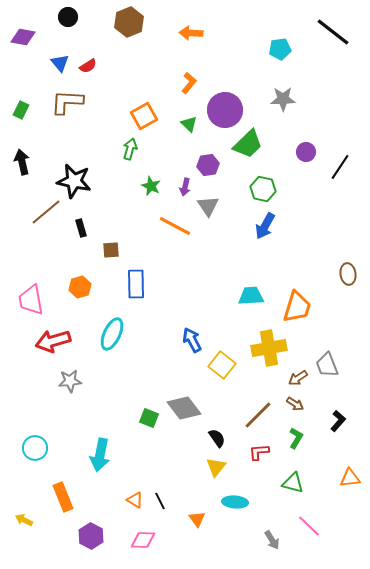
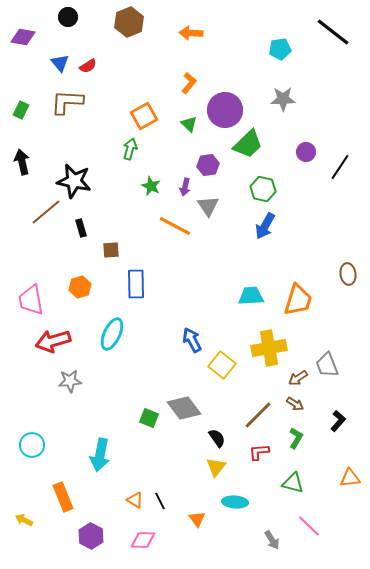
orange trapezoid at (297, 307): moved 1 px right, 7 px up
cyan circle at (35, 448): moved 3 px left, 3 px up
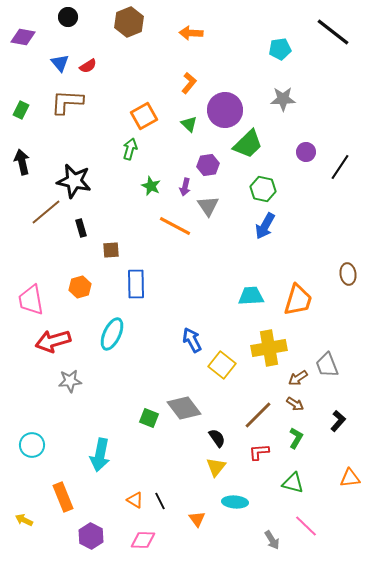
pink line at (309, 526): moved 3 px left
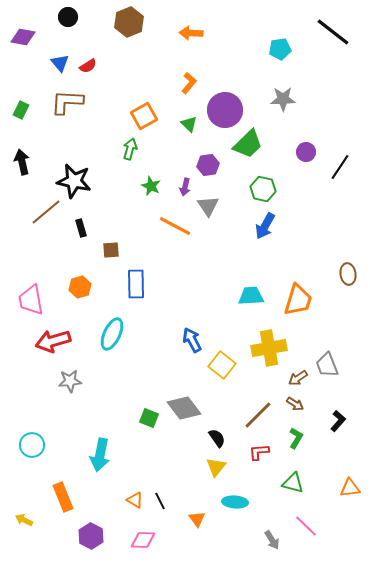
orange triangle at (350, 478): moved 10 px down
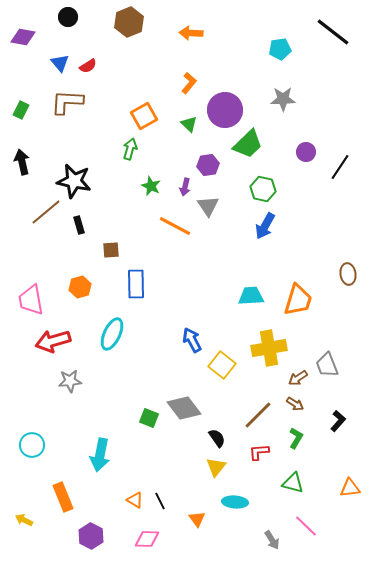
black rectangle at (81, 228): moved 2 px left, 3 px up
pink diamond at (143, 540): moved 4 px right, 1 px up
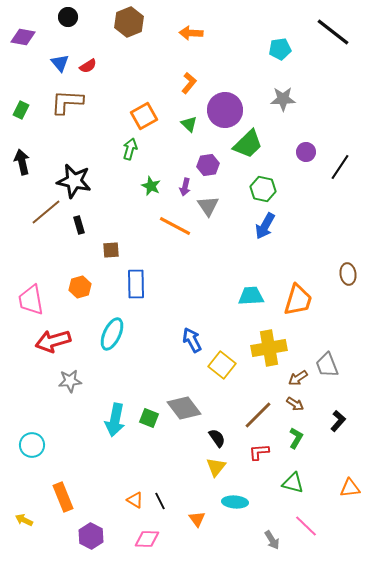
cyan arrow at (100, 455): moved 15 px right, 35 px up
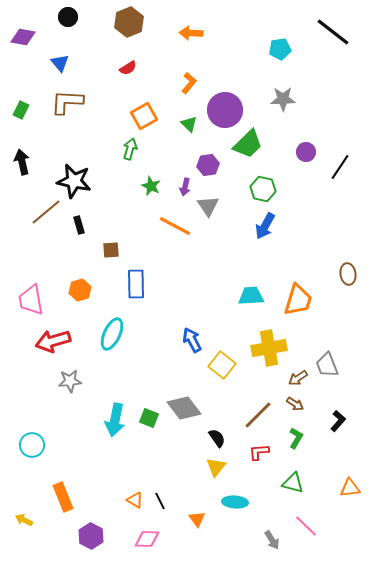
red semicircle at (88, 66): moved 40 px right, 2 px down
orange hexagon at (80, 287): moved 3 px down
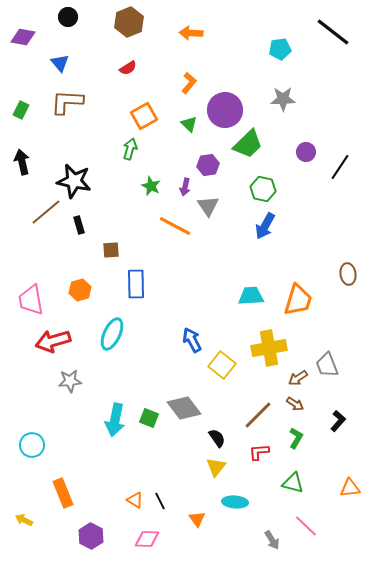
orange rectangle at (63, 497): moved 4 px up
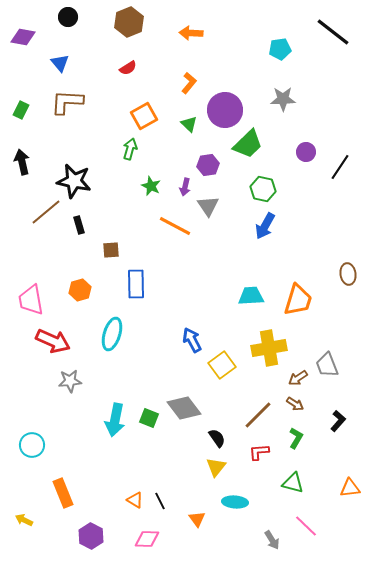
cyan ellipse at (112, 334): rotated 8 degrees counterclockwise
red arrow at (53, 341): rotated 140 degrees counterclockwise
yellow square at (222, 365): rotated 16 degrees clockwise
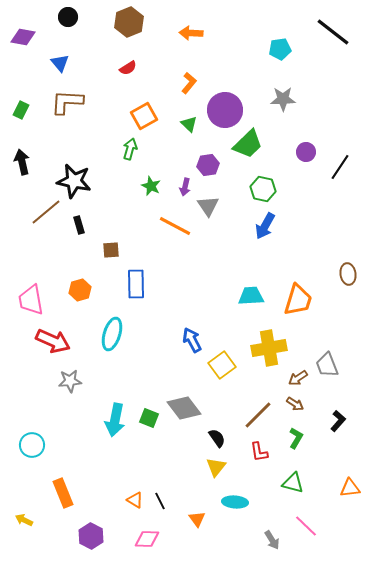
red L-shape at (259, 452): rotated 95 degrees counterclockwise
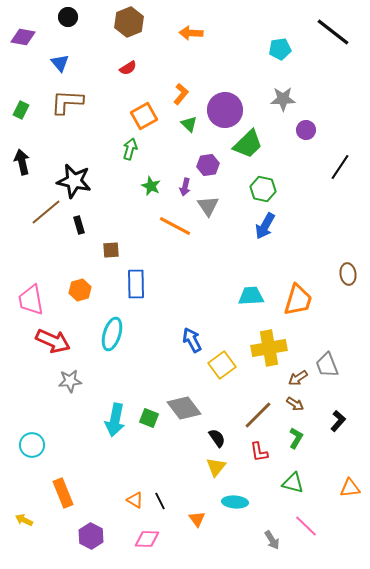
orange L-shape at (189, 83): moved 8 px left, 11 px down
purple circle at (306, 152): moved 22 px up
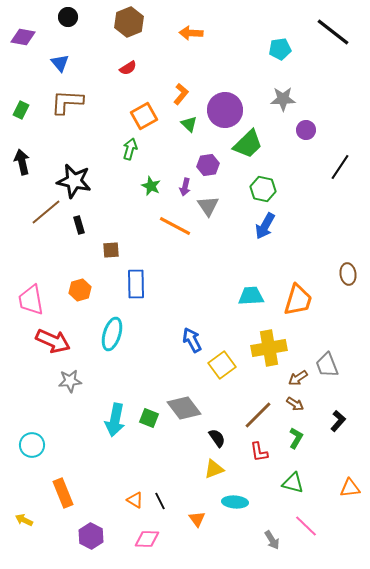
yellow triangle at (216, 467): moved 2 px left, 2 px down; rotated 30 degrees clockwise
